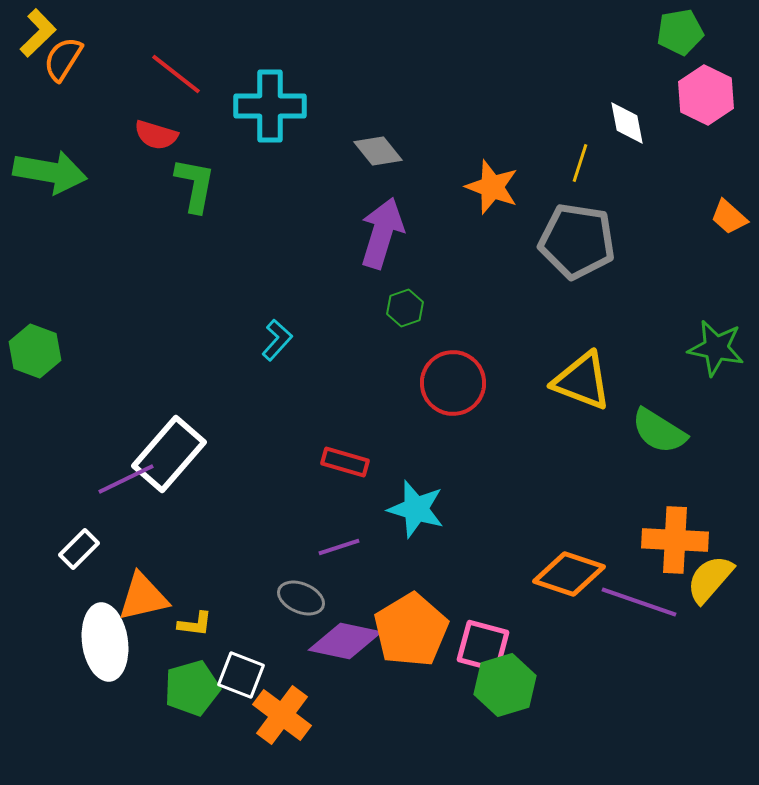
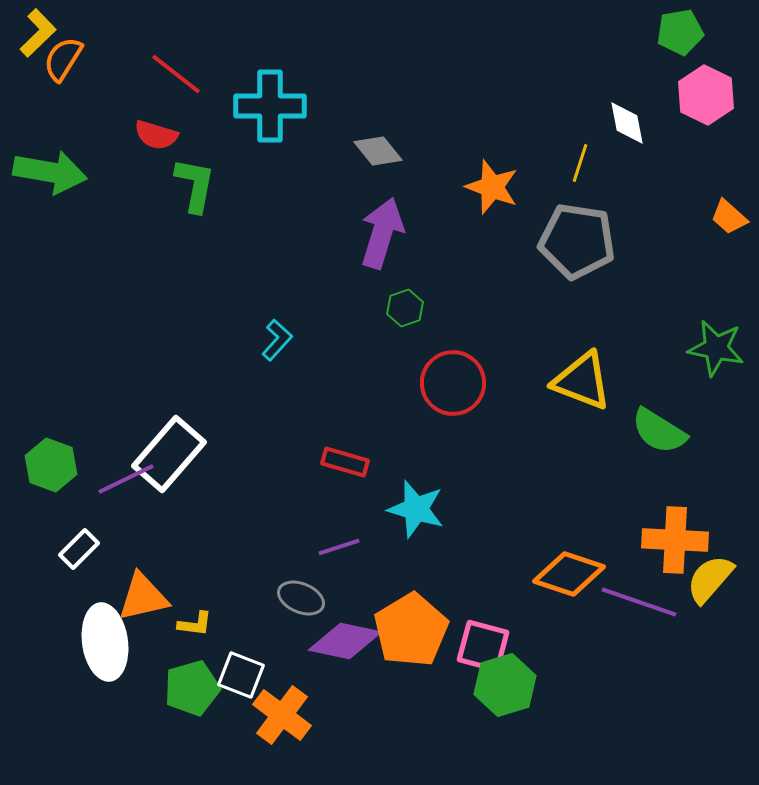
green hexagon at (35, 351): moved 16 px right, 114 px down
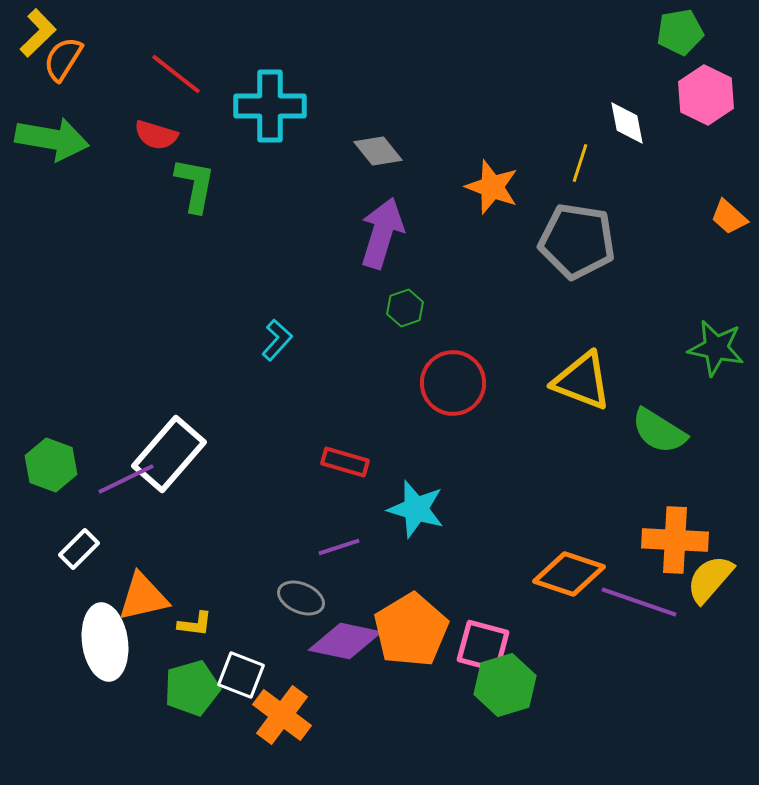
green arrow at (50, 172): moved 2 px right, 33 px up
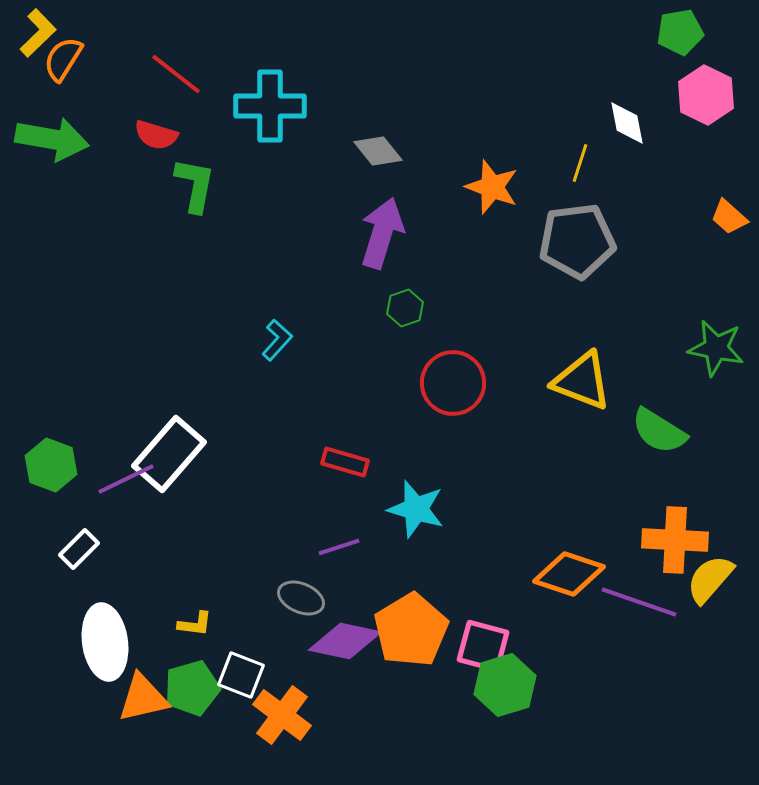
gray pentagon at (577, 241): rotated 16 degrees counterclockwise
orange triangle at (143, 597): moved 101 px down
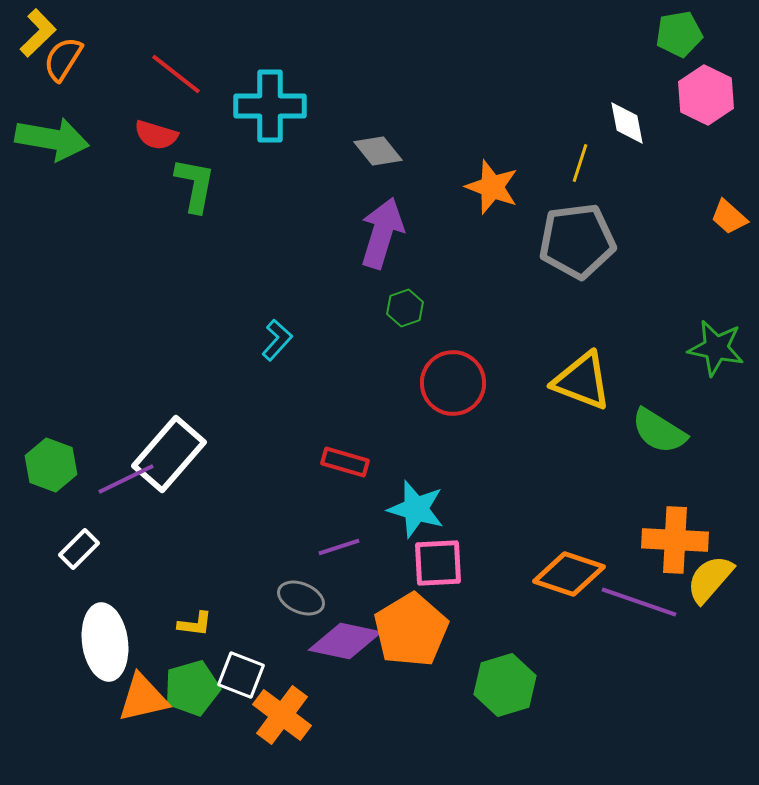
green pentagon at (680, 32): moved 1 px left, 2 px down
pink square at (483, 646): moved 45 px left, 83 px up; rotated 18 degrees counterclockwise
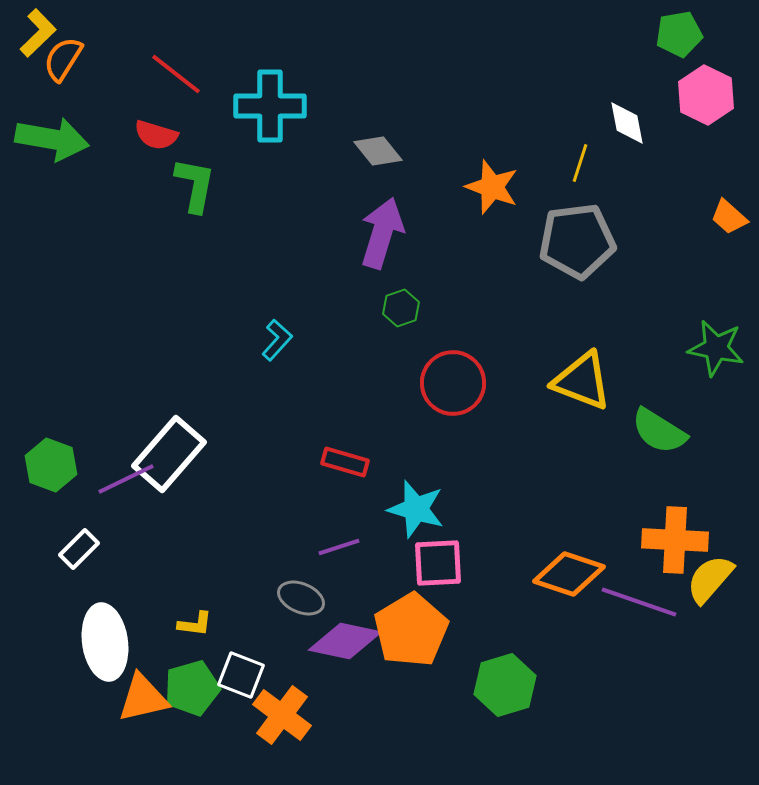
green hexagon at (405, 308): moved 4 px left
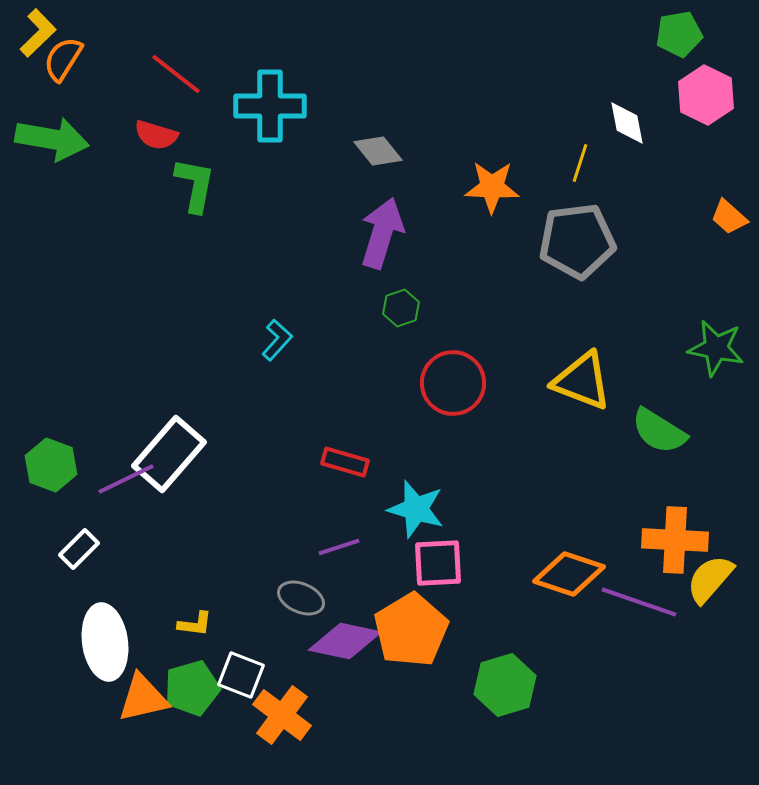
orange star at (492, 187): rotated 18 degrees counterclockwise
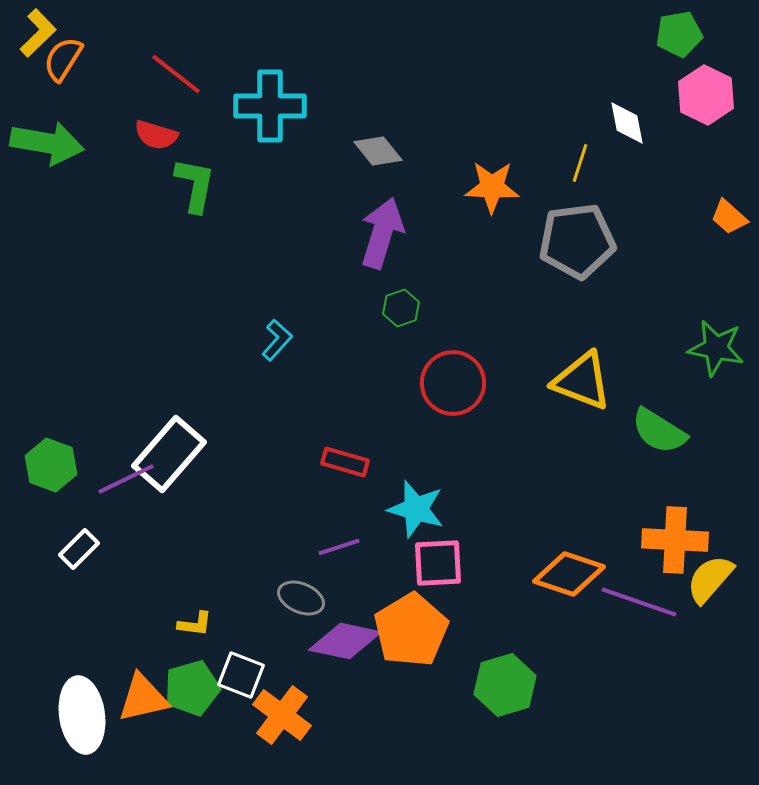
green arrow at (52, 139): moved 5 px left, 4 px down
white ellipse at (105, 642): moved 23 px left, 73 px down
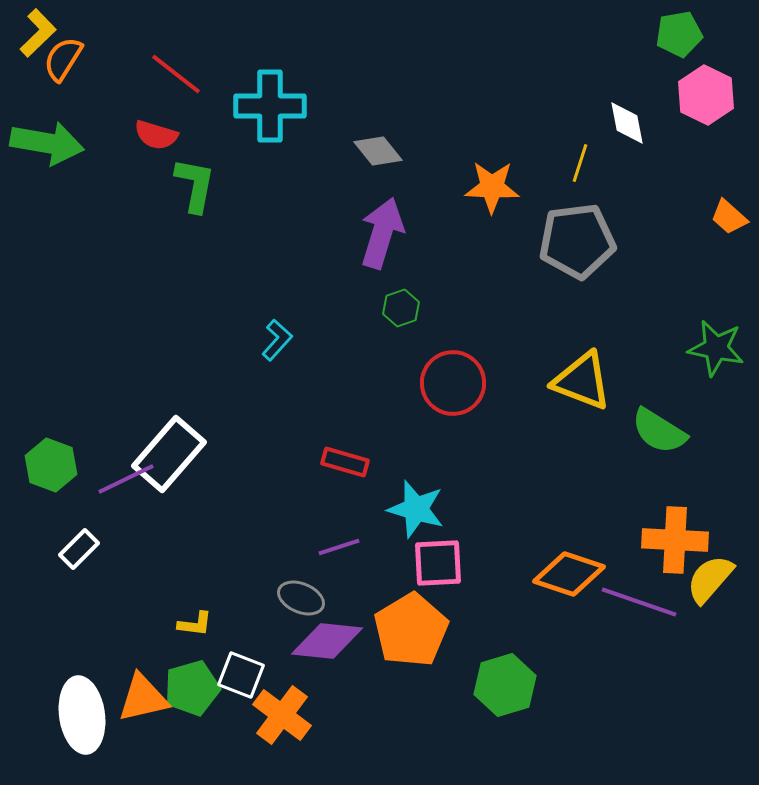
purple diamond at (345, 641): moved 18 px left; rotated 6 degrees counterclockwise
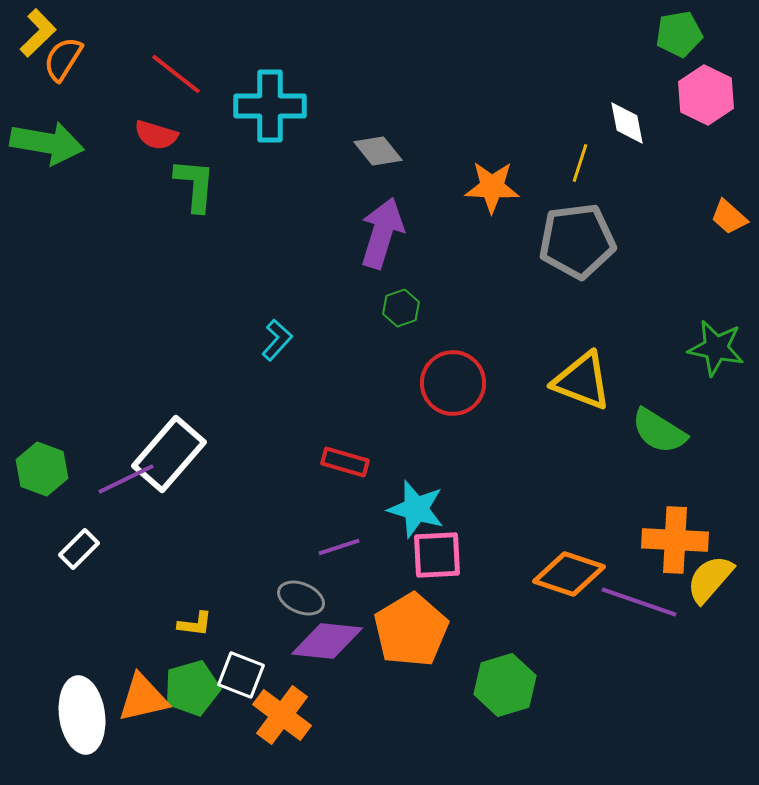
green L-shape at (195, 185): rotated 6 degrees counterclockwise
green hexagon at (51, 465): moved 9 px left, 4 px down
pink square at (438, 563): moved 1 px left, 8 px up
